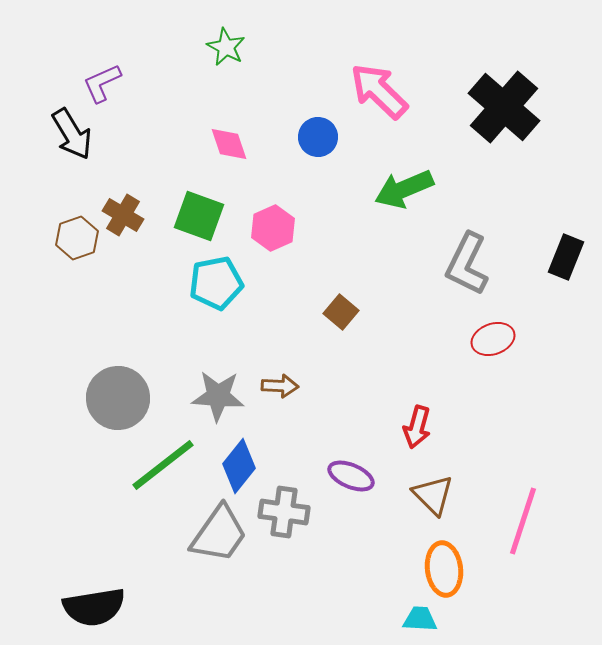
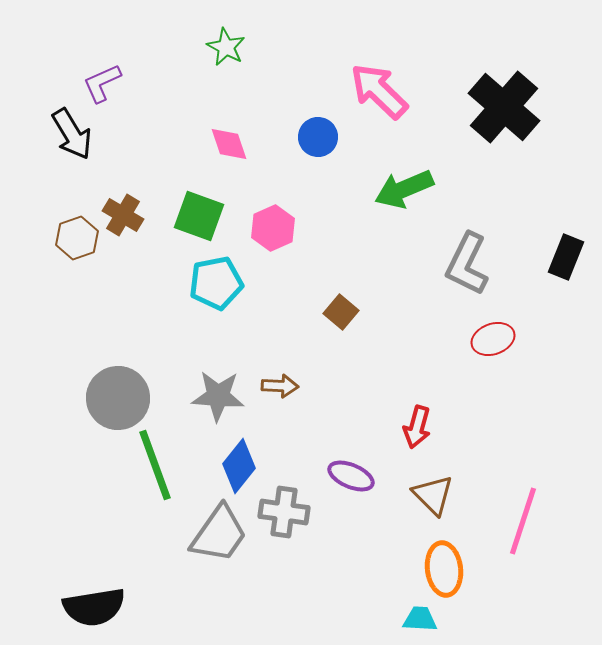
green line: moved 8 px left; rotated 72 degrees counterclockwise
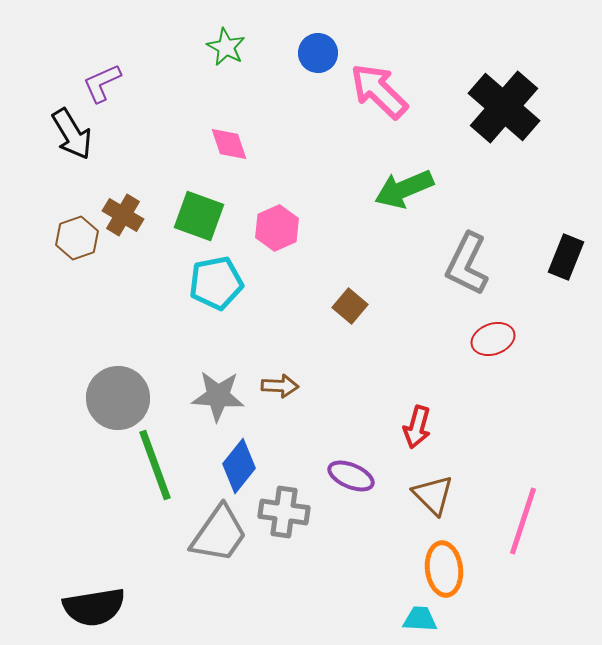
blue circle: moved 84 px up
pink hexagon: moved 4 px right
brown square: moved 9 px right, 6 px up
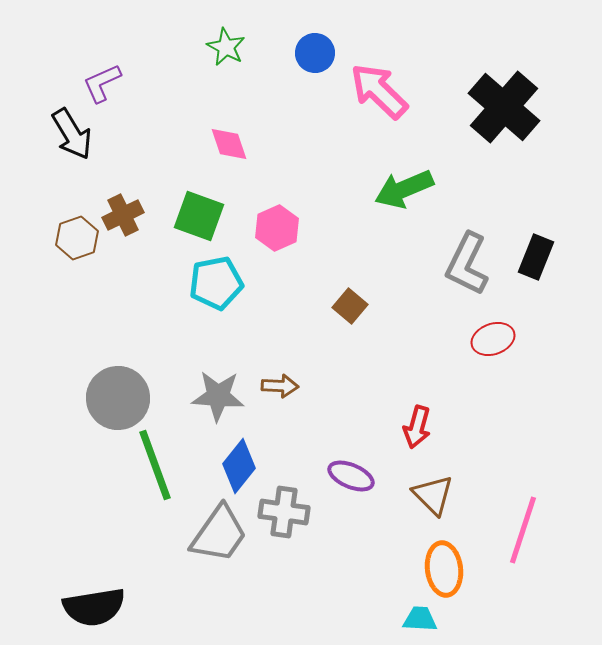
blue circle: moved 3 px left
brown cross: rotated 33 degrees clockwise
black rectangle: moved 30 px left
pink line: moved 9 px down
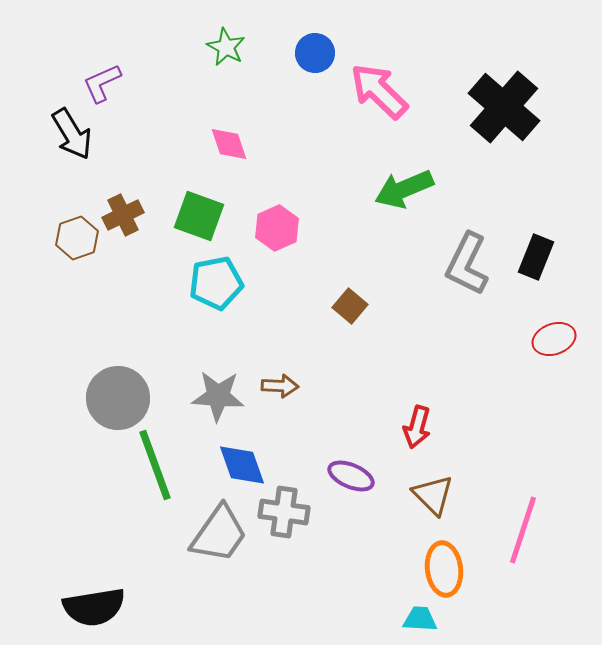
red ellipse: moved 61 px right
blue diamond: moved 3 px right, 1 px up; rotated 58 degrees counterclockwise
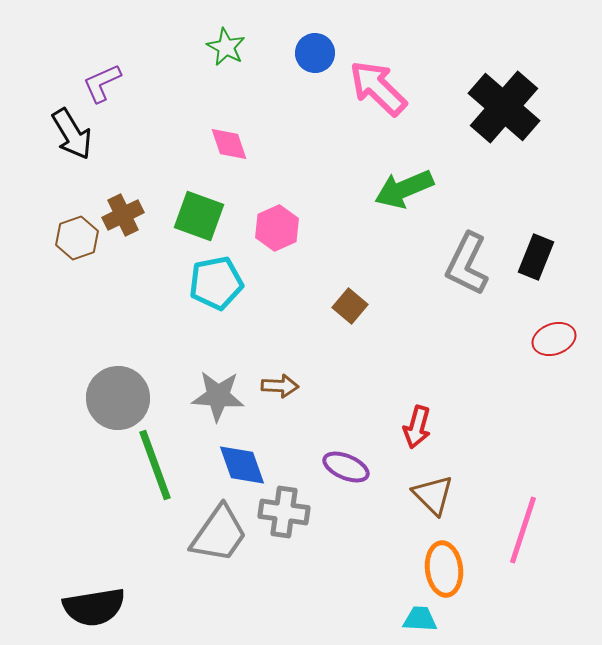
pink arrow: moved 1 px left, 3 px up
purple ellipse: moved 5 px left, 9 px up
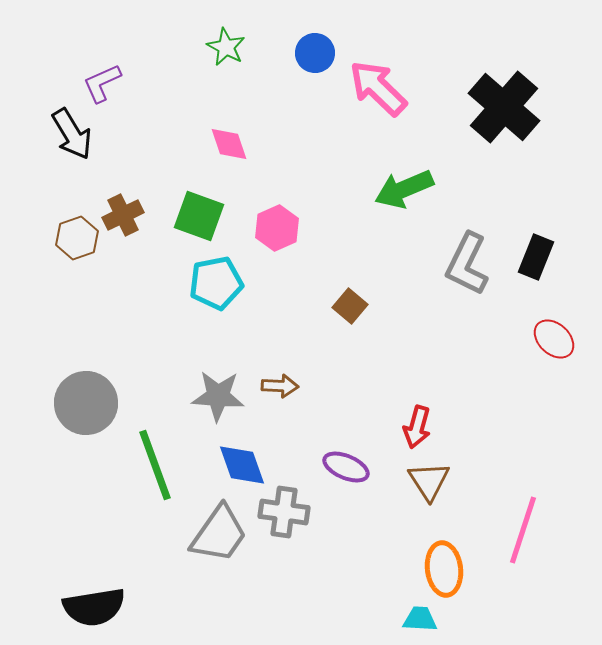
red ellipse: rotated 63 degrees clockwise
gray circle: moved 32 px left, 5 px down
brown triangle: moved 4 px left, 14 px up; rotated 12 degrees clockwise
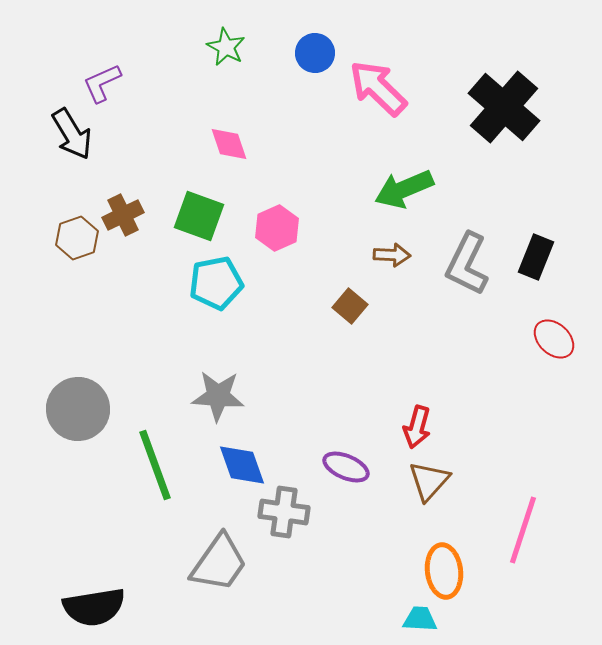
brown arrow: moved 112 px right, 131 px up
gray circle: moved 8 px left, 6 px down
brown triangle: rotated 15 degrees clockwise
gray trapezoid: moved 29 px down
orange ellipse: moved 2 px down
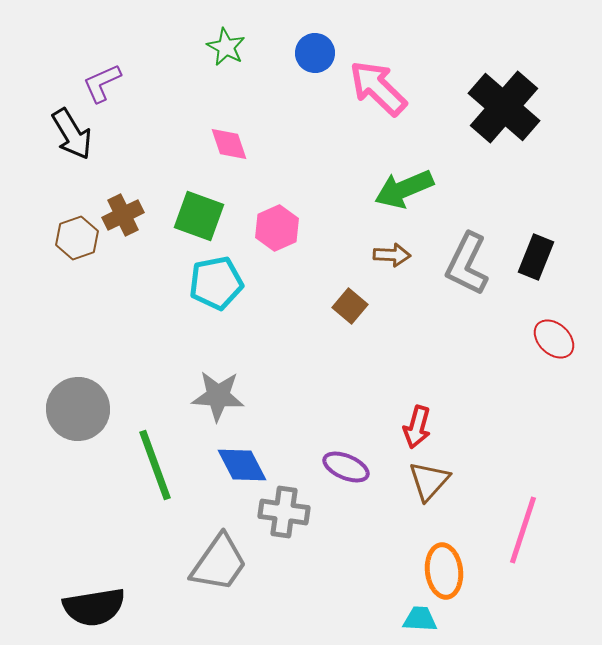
blue diamond: rotated 8 degrees counterclockwise
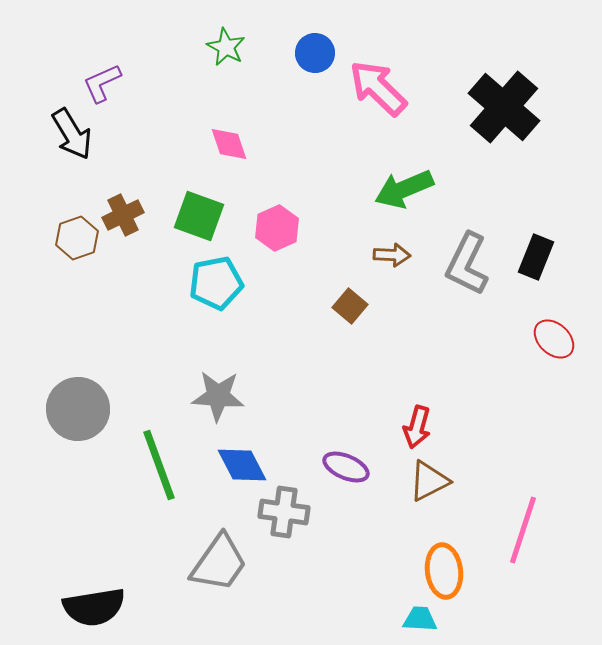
green line: moved 4 px right
brown triangle: rotated 21 degrees clockwise
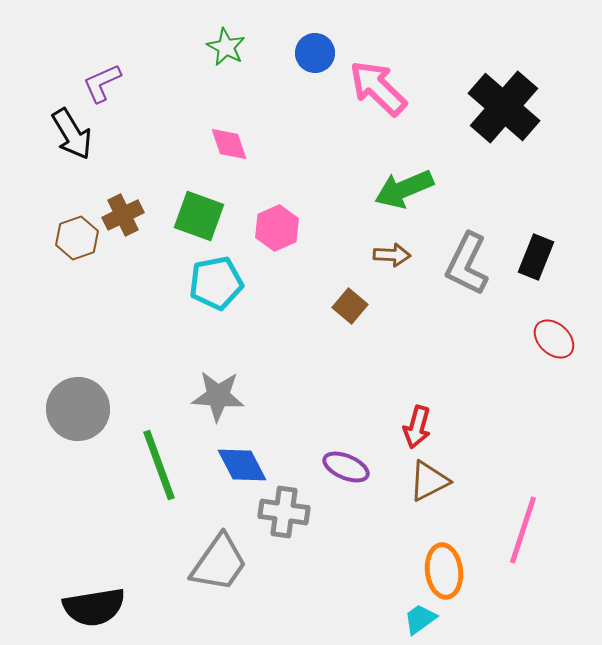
cyan trapezoid: rotated 39 degrees counterclockwise
